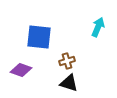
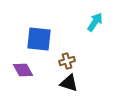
cyan arrow: moved 3 px left, 5 px up; rotated 12 degrees clockwise
blue square: moved 2 px down
purple diamond: moved 2 px right; rotated 40 degrees clockwise
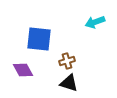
cyan arrow: rotated 144 degrees counterclockwise
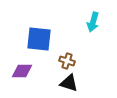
cyan arrow: moved 2 px left; rotated 54 degrees counterclockwise
brown cross: rotated 35 degrees clockwise
purple diamond: moved 1 px left, 1 px down; rotated 60 degrees counterclockwise
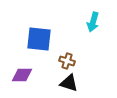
purple diamond: moved 4 px down
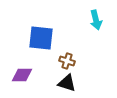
cyan arrow: moved 3 px right, 2 px up; rotated 30 degrees counterclockwise
blue square: moved 2 px right, 1 px up
black triangle: moved 2 px left
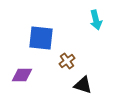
brown cross: rotated 35 degrees clockwise
black triangle: moved 16 px right, 2 px down
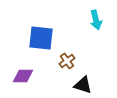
purple diamond: moved 1 px right, 1 px down
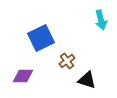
cyan arrow: moved 5 px right
blue square: rotated 32 degrees counterclockwise
black triangle: moved 4 px right, 5 px up
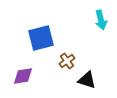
blue square: rotated 12 degrees clockwise
purple diamond: rotated 10 degrees counterclockwise
